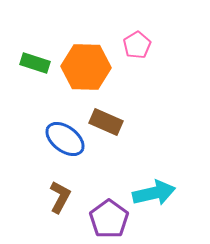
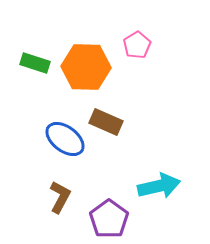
cyan arrow: moved 5 px right, 7 px up
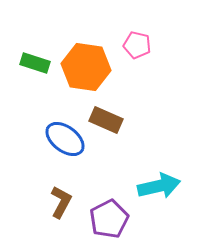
pink pentagon: rotated 28 degrees counterclockwise
orange hexagon: rotated 6 degrees clockwise
brown rectangle: moved 2 px up
brown L-shape: moved 1 px right, 5 px down
purple pentagon: rotated 9 degrees clockwise
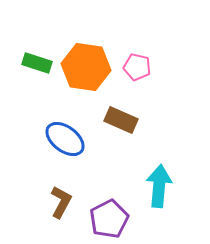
pink pentagon: moved 22 px down
green rectangle: moved 2 px right
brown rectangle: moved 15 px right
cyan arrow: rotated 72 degrees counterclockwise
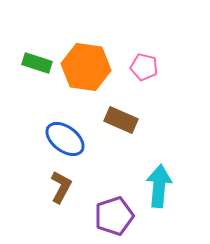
pink pentagon: moved 7 px right
brown L-shape: moved 15 px up
purple pentagon: moved 5 px right, 3 px up; rotated 9 degrees clockwise
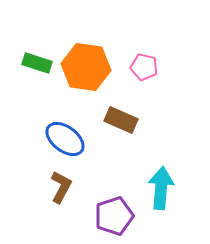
cyan arrow: moved 2 px right, 2 px down
